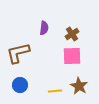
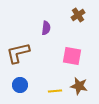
purple semicircle: moved 2 px right
brown cross: moved 6 px right, 19 px up
pink square: rotated 12 degrees clockwise
brown star: rotated 18 degrees counterclockwise
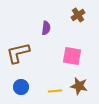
blue circle: moved 1 px right, 2 px down
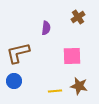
brown cross: moved 2 px down
pink square: rotated 12 degrees counterclockwise
blue circle: moved 7 px left, 6 px up
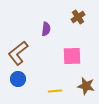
purple semicircle: moved 1 px down
brown L-shape: rotated 25 degrees counterclockwise
blue circle: moved 4 px right, 2 px up
brown star: moved 7 px right
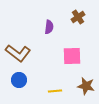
purple semicircle: moved 3 px right, 2 px up
brown L-shape: rotated 105 degrees counterclockwise
blue circle: moved 1 px right, 1 px down
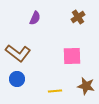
purple semicircle: moved 14 px left, 9 px up; rotated 16 degrees clockwise
blue circle: moved 2 px left, 1 px up
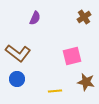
brown cross: moved 6 px right
pink square: rotated 12 degrees counterclockwise
brown star: moved 4 px up
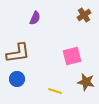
brown cross: moved 2 px up
brown L-shape: rotated 45 degrees counterclockwise
yellow line: rotated 24 degrees clockwise
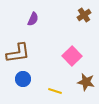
purple semicircle: moved 2 px left, 1 px down
pink square: rotated 30 degrees counterclockwise
blue circle: moved 6 px right
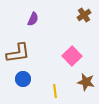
yellow line: rotated 64 degrees clockwise
